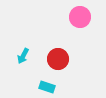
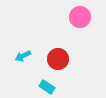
cyan arrow: rotated 35 degrees clockwise
cyan rectangle: rotated 14 degrees clockwise
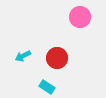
red circle: moved 1 px left, 1 px up
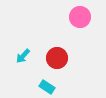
cyan arrow: rotated 21 degrees counterclockwise
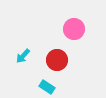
pink circle: moved 6 px left, 12 px down
red circle: moved 2 px down
